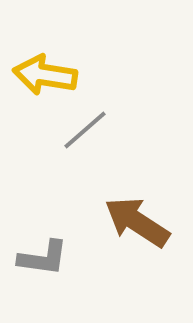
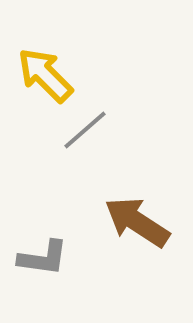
yellow arrow: rotated 36 degrees clockwise
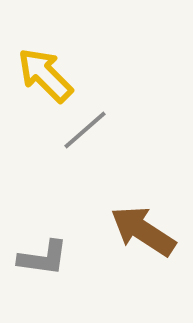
brown arrow: moved 6 px right, 9 px down
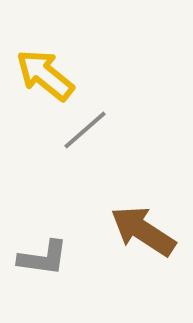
yellow arrow: rotated 6 degrees counterclockwise
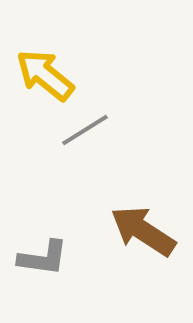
gray line: rotated 9 degrees clockwise
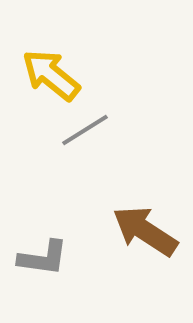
yellow arrow: moved 6 px right
brown arrow: moved 2 px right
